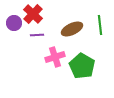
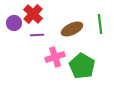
green line: moved 1 px up
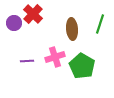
green line: rotated 24 degrees clockwise
brown ellipse: rotated 70 degrees counterclockwise
purple line: moved 10 px left, 26 px down
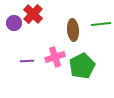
green line: moved 1 px right; rotated 66 degrees clockwise
brown ellipse: moved 1 px right, 1 px down
green pentagon: rotated 15 degrees clockwise
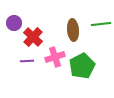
red cross: moved 23 px down
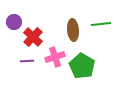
purple circle: moved 1 px up
green pentagon: rotated 15 degrees counterclockwise
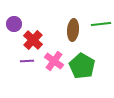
purple circle: moved 2 px down
brown ellipse: rotated 10 degrees clockwise
red cross: moved 3 px down
pink cross: moved 1 px left, 4 px down; rotated 36 degrees counterclockwise
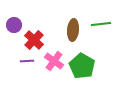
purple circle: moved 1 px down
red cross: moved 1 px right
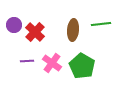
red cross: moved 1 px right, 8 px up
pink cross: moved 2 px left, 2 px down
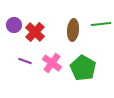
purple line: moved 2 px left; rotated 24 degrees clockwise
green pentagon: moved 1 px right, 2 px down
